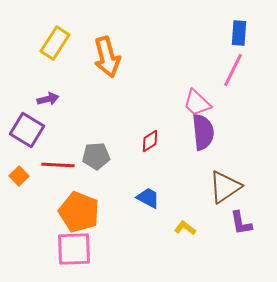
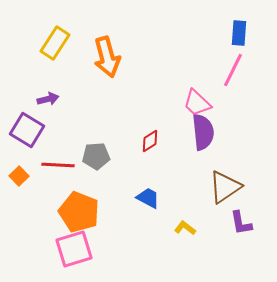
pink square: rotated 15 degrees counterclockwise
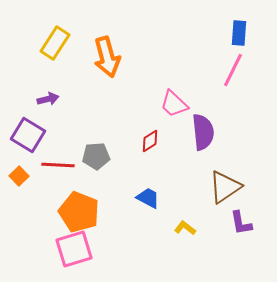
pink trapezoid: moved 23 px left, 1 px down
purple square: moved 1 px right, 5 px down
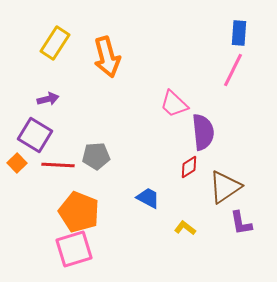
purple square: moved 7 px right
red diamond: moved 39 px right, 26 px down
orange square: moved 2 px left, 13 px up
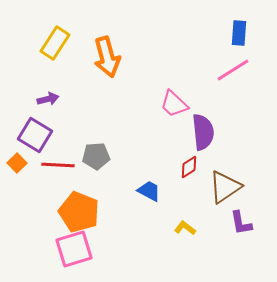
pink line: rotated 32 degrees clockwise
blue trapezoid: moved 1 px right, 7 px up
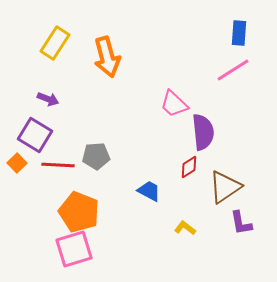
purple arrow: rotated 35 degrees clockwise
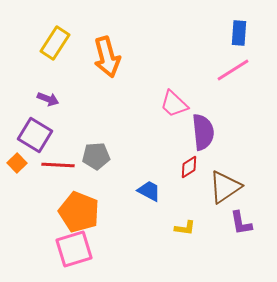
yellow L-shape: rotated 150 degrees clockwise
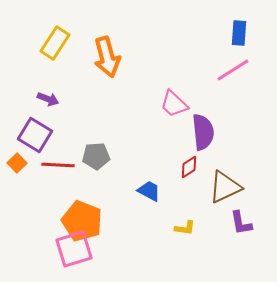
brown triangle: rotated 9 degrees clockwise
orange pentagon: moved 3 px right, 9 px down
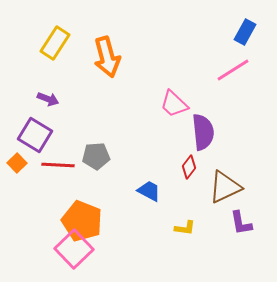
blue rectangle: moved 6 px right, 1 px up; rotated 25 degrees clockwise
red diamond: rotated 20 degrees counterclockwise
pink square: rotated 27 degrees counterclockwise
